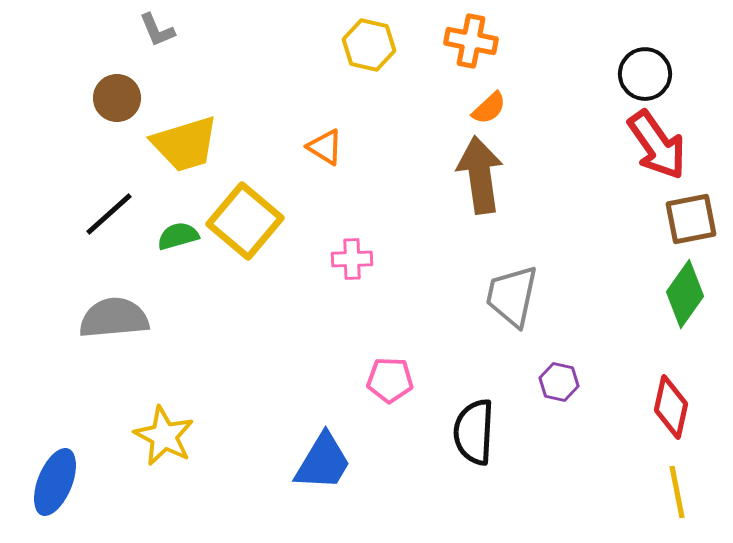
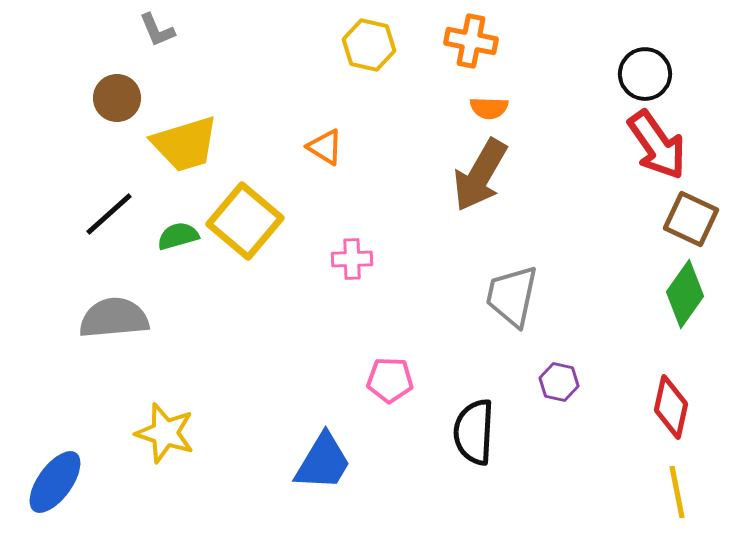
orange semicircle: rotated 45 degrees clockwise
brown arrow: rotated 142 degrees counterclockwise
brown square: rotated 36 degrees clockwise
yellow star: moved 1 px right, 3 px up; rotated 10 degrees counterclockwise
blue ellipse: rotated 14 degrees clockwise
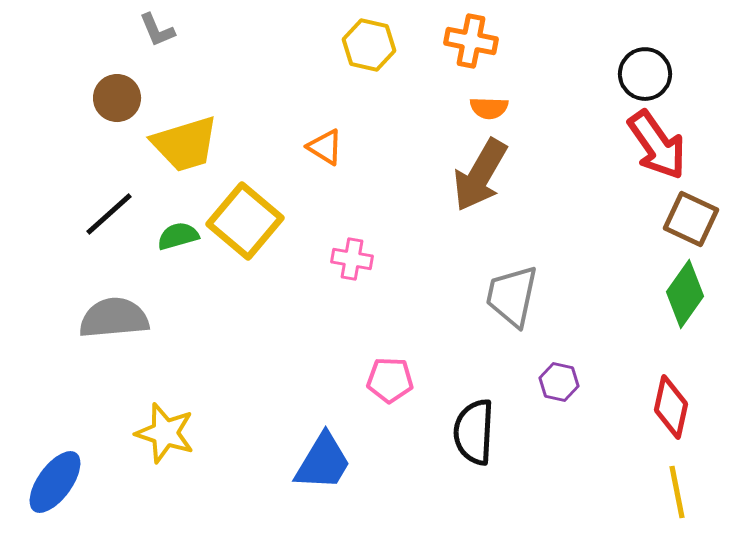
pink cross: rotated 12 degrees clockwise
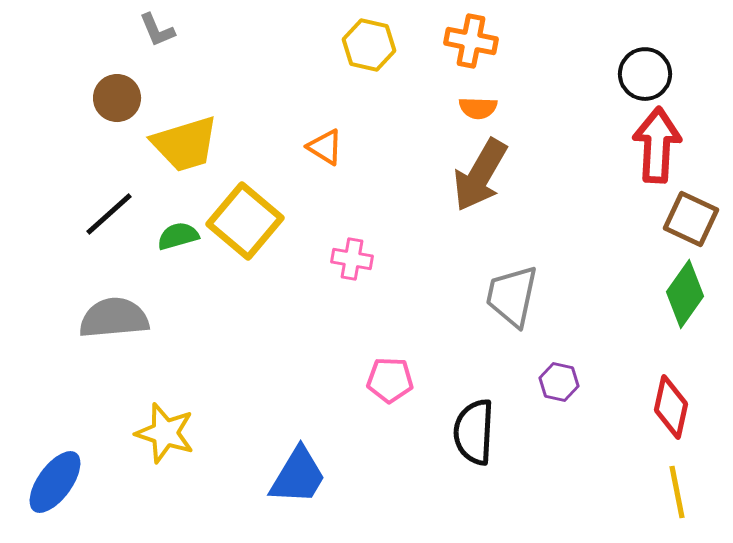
orange semicircle: moved 11 px left
red arrow: rotated 142 degrees counterclockwise
blue trapezoid: moved 25 px left, 14 px down
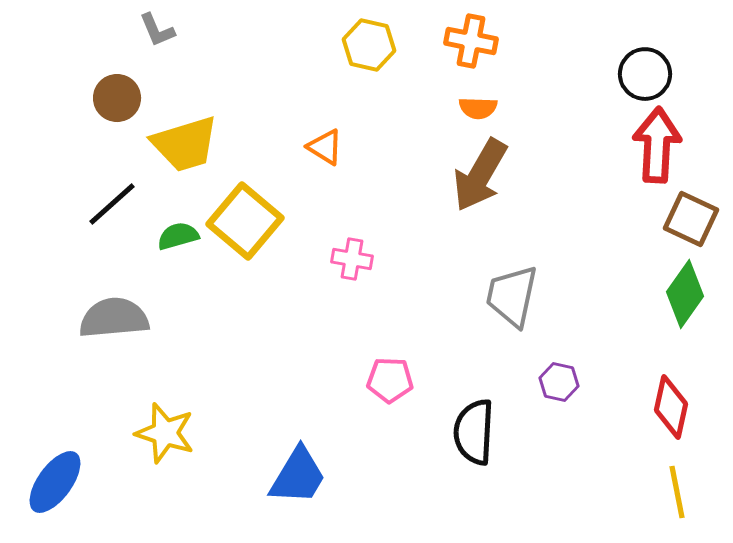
black line: moved 3 px right, 10 px up
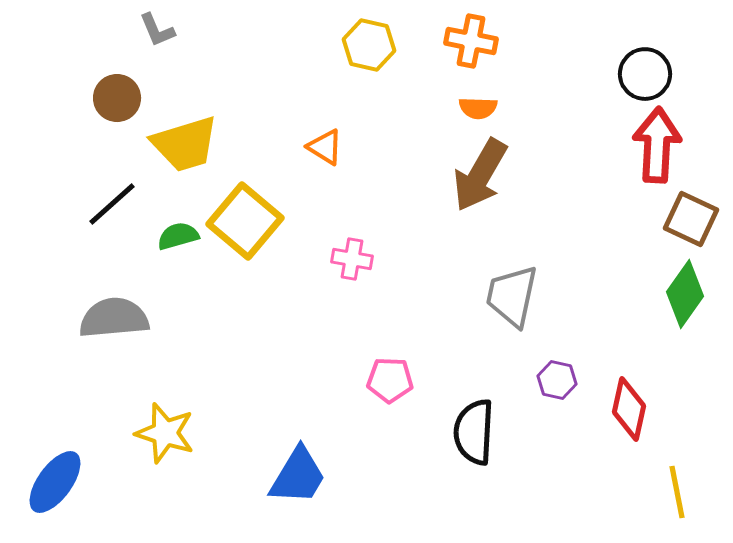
purple hexagon: moved 2 px left, 2 px up
red diamond: moved 42 px left, 2 px down
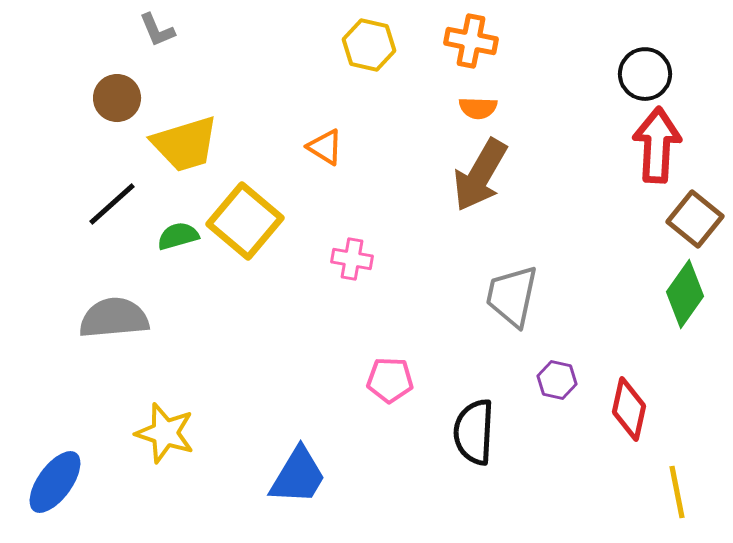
brown square: moved 4 px right; rotated 14 degrees clockwise
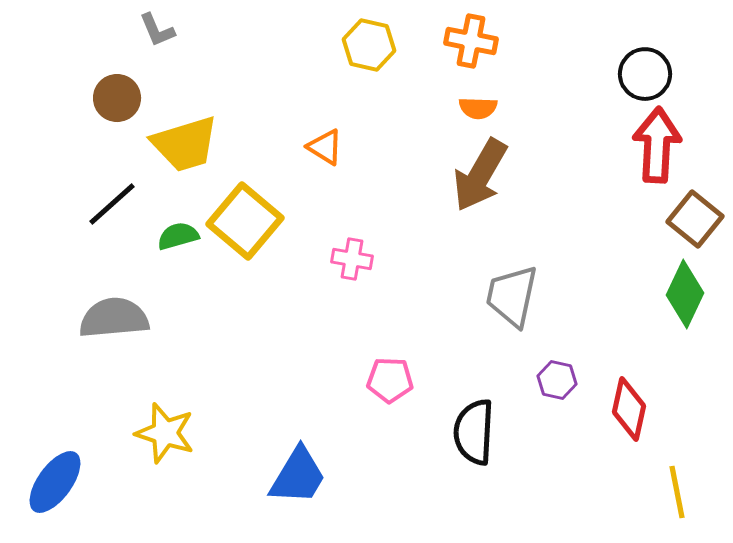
green diamond: rotated 10 degrees counterclockwise
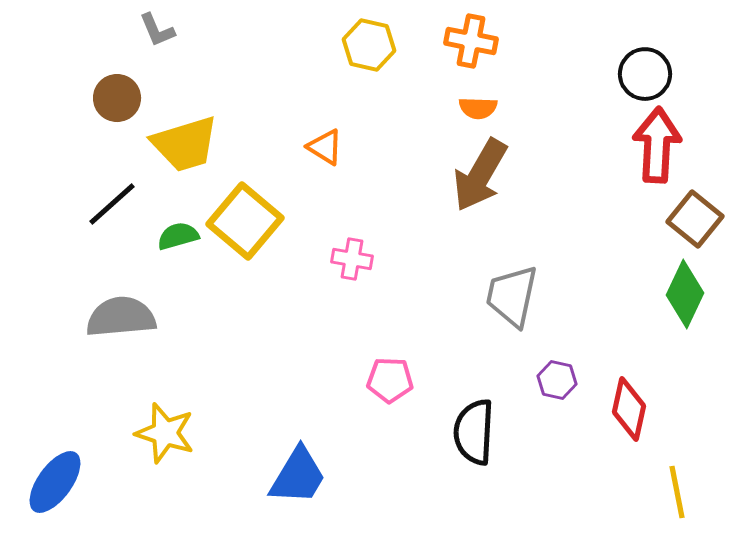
gray semicircle: moved 7 px right, 1 px up
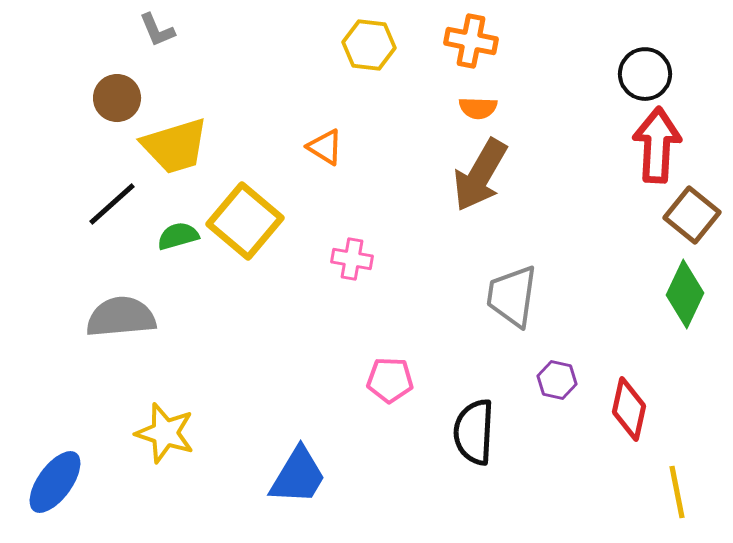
yellow hexagon: rotated 6 degrees counterclockwise
yellow trapezoid: moved 10 px left, 2 px down
brown square: moved 3 px left, 4 px up
gray trapezoid: rotated 4 degrees counterclockwise
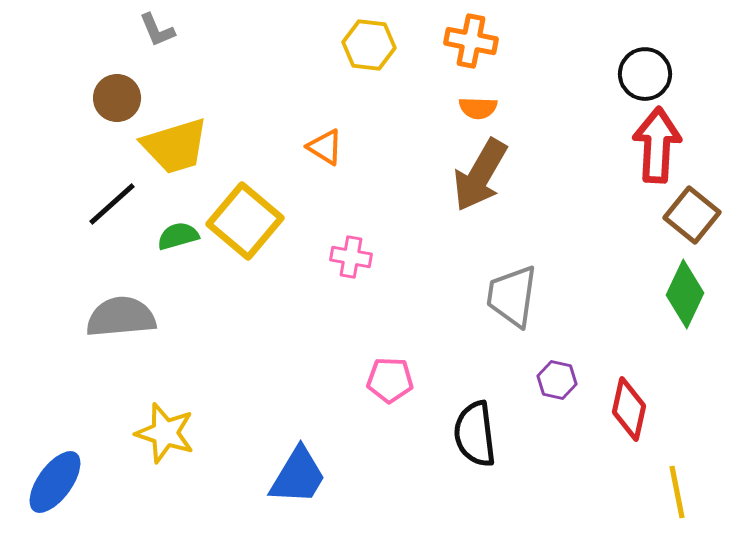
pink cross: moved 1 px left, 2 px up
black semicircle: moved 1 px right, 2 px down; rotated 10 degrees counterclockwise
